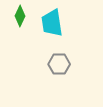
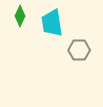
gray hexagon: moved 20 px right, 14 px up
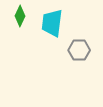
cyan trapezoid: rotated 16 degrees clockwise
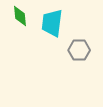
green diamond: rotated 30 degrees counterclockwise
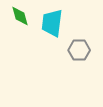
green diamond: rotated 10 degrees counterclockwise
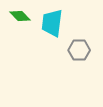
green diamond: rotated 30 degrees counterclockwise
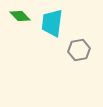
gray hexagon: rotated 10 degrees counterclockwise
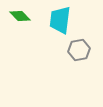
cyan trapezoid: moved 8 px right, 3 px up
